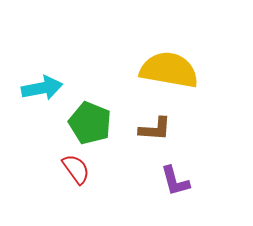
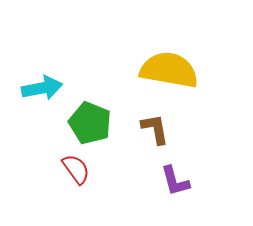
brown L-shape: rotated 104 degrees counterclockwise
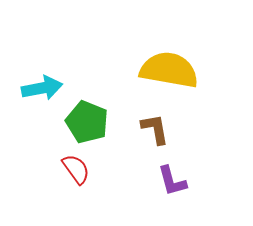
green pentagon: moved 3 px left, 1 px up
purple L-shape: moved 3 px left
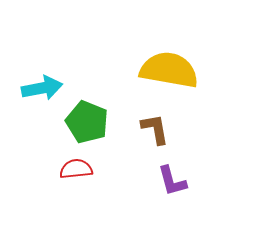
red semicircle: rotated 60 degrees counterclockwise
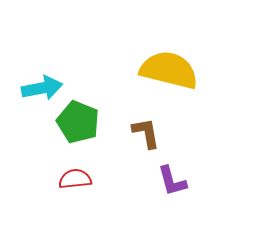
yellow semicircle: rotated 4 degrees clockwise
green pentagon: moved 9 px left
brown L-shape: moved 9 px left, 4 px down
red semicircle: moved 1 px left, 10 px down
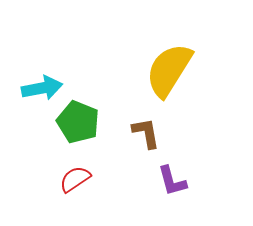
yellow semicircle: rotated 72 degrees counterclockwise
red semicircle: rotated 28 degrees counterclockwise
